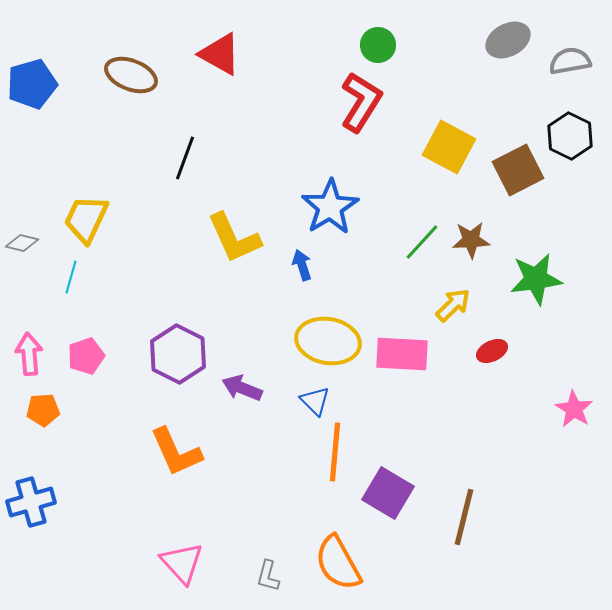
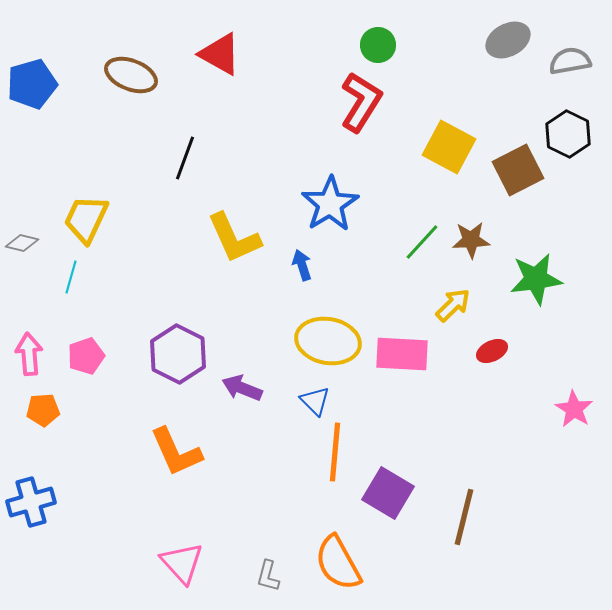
black hexagon: moved 2 px left, 2 px up
blue star: moved 3 px up
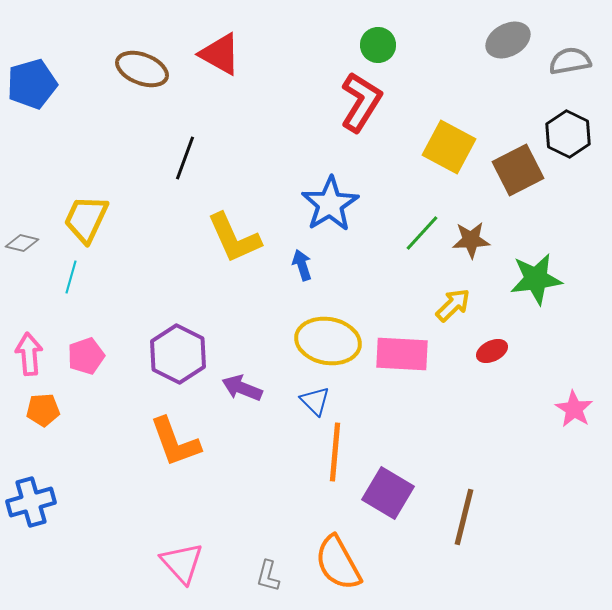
brown ellipse: moved 11 px right, 6 px up
green line: moved 9 px up
orange L-shape: moved 1 px left, 10 px up; rotated 4 degrees clockwise
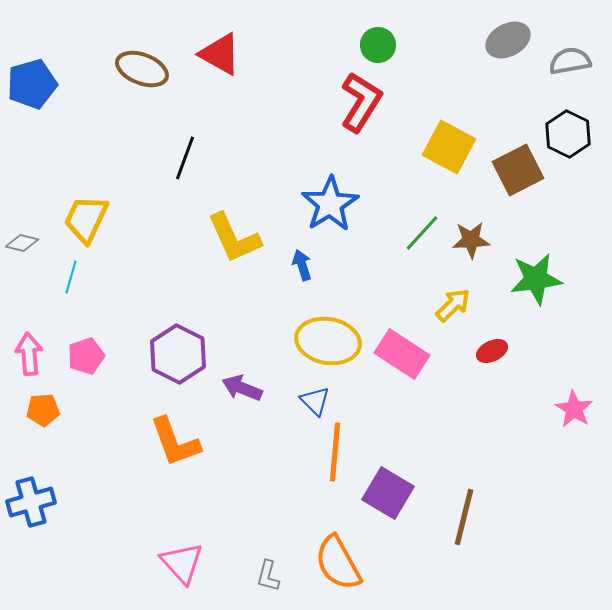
pink rectangle: rotated 30 degrees clockwise
